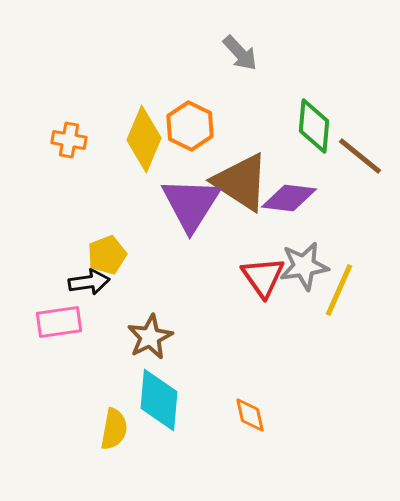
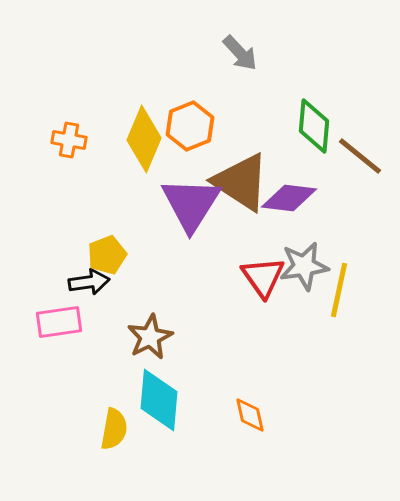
orange hexagon: rotated 12 degrees clockwise
yellow line: rotated 12 degrees counterclockwise
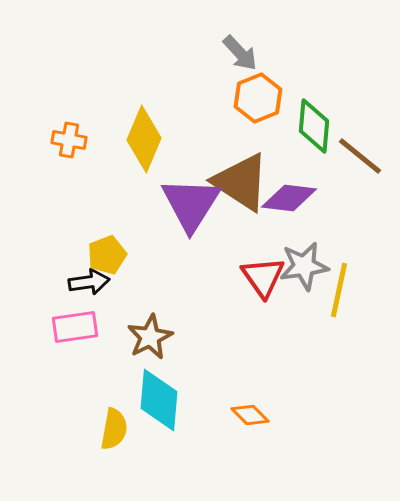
orange hexagon: moved 68 px right, 28 px up
pink rectangle: moved 16 px right, 5 px down
orange diamond: rotated 33 degrees counterclockwise
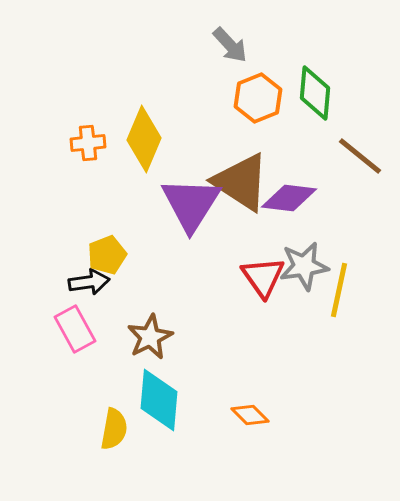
gray arrow: moved 10 px left, 8 px up
green diamond: moved 1 px right, 33 px up
orange cross: moved 19 px right, 3 px down; rotated 16 degrees counterclockwise
pink rectangle: moved 2 px down; rotated 69 degrees clockwise
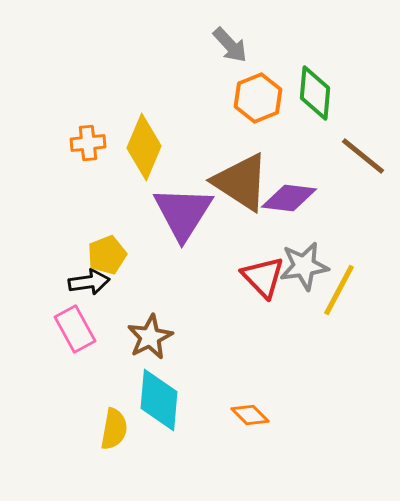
yellow diamond: moved 8 px down
brown line: moved 3 px right
purple triangle: moved 8 px left, 9 px down
red triangle: rotated 9 degrees counterclockwise
yellow line: rotated 16 degrees clockwise
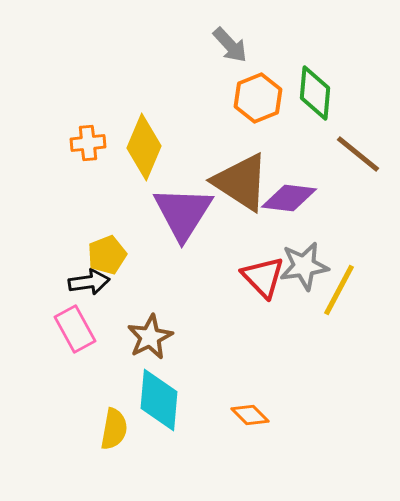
brown line: moved 5 px left, 2 px up
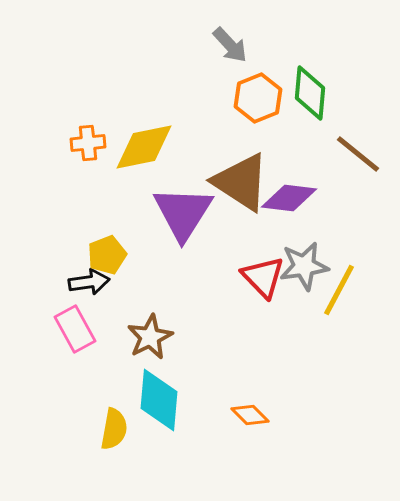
green diamond: moved 5 px left
yellow diamond: rotated 56 degrees clockwise
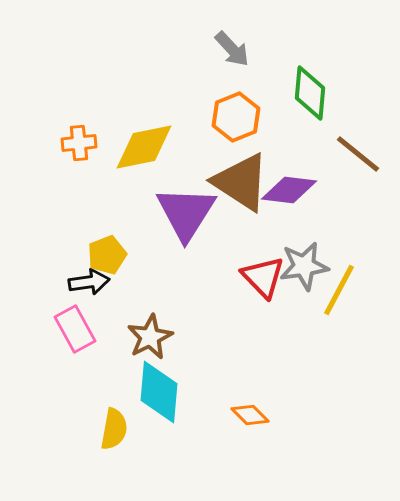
gray arrow: moved 2 px right, 4 px down
orange hexagon: moved 22 px left, 19 px down
orange cross: moved 9 px left
purple diamond: moved 8 px up
purple triangle: moved 3 px right
cyan diamond: moved 8 px up
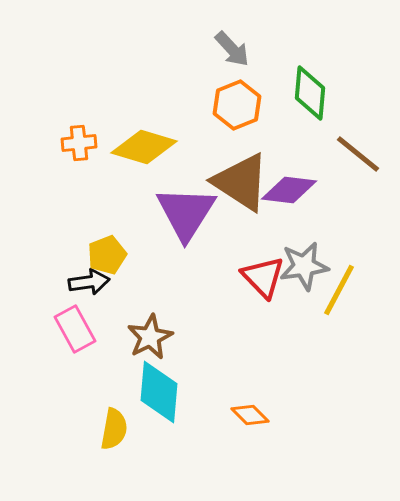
orange hexagon: moved 1 px right, 12 px up
yellow diamond: rotated 28 degrees clockwise
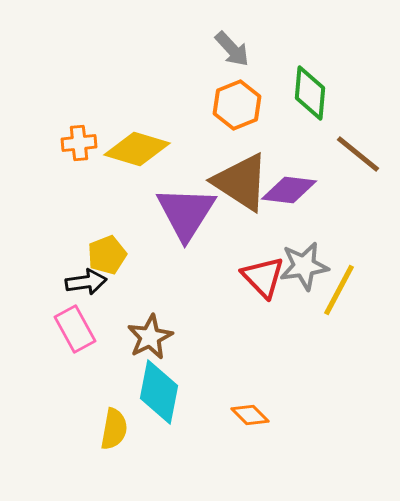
yellow diamond: moved 7 px left, 2 px down
black arrow: moved 3 px left
cyan diamond: rotated 6 degrees clockwise
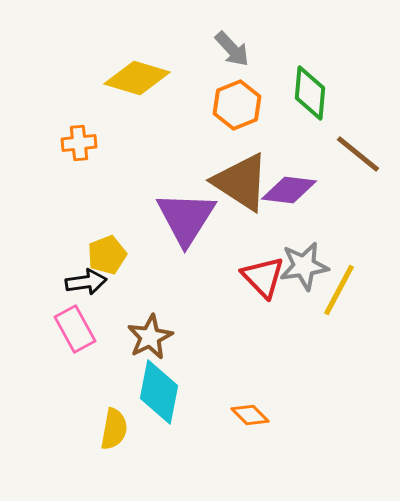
yellow diamond: moved 71 px up
purple triangle: moved 5 px down
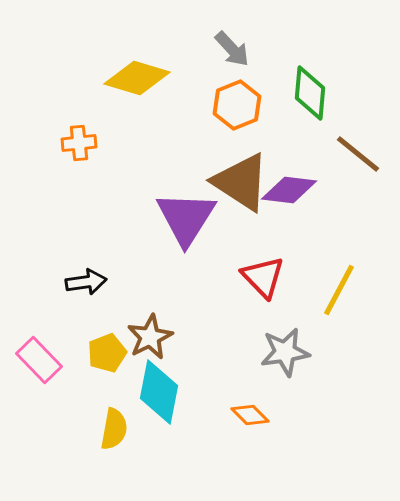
yellow pentagon: moved 98 px down
gray star: moved 19 px left, 86 px down
pink rectangle: moved 36 px left, 31 px down; rotated 15 degrees counterclockwise
